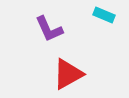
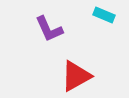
red triangle: moved 8 px right, 2 px down
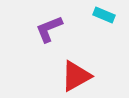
purple L-shape: rotated 92 degrees clockwise
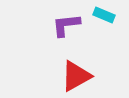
purple L-shape: moved 17 px right, 4 px up; rotated 16 degrees clockwise
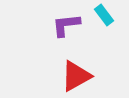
cyan rectangle: rotated 30 degrees clockwise
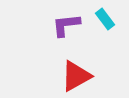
cyan rectangle: moved 1 px right, 4 px down
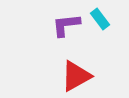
cyan rectangle: moved 5 px left
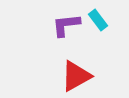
cyan rectangle: moved 2 px left, 1 px down
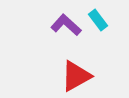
purple L-shape: rotated 48 degrees clockwise
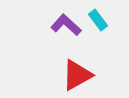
red triangle: moved 1 px right, 1 px up
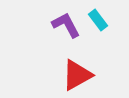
purple L-shape: rotated 20 degrees clockwise
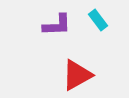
purple L-shape: moved 9 px left; rotated 116 degrees clockwise
